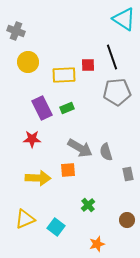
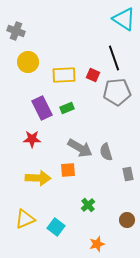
black line: moved 2 px right, 1 px down
red square: moved 5 px right, 10 px down; rotated 24 degrees clockwise
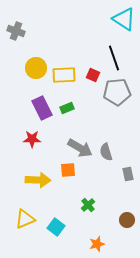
yellow circle: moved 8 px right, 6 px down
yellow arrow: moved 2 px down
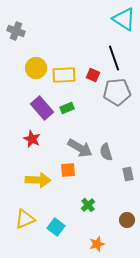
purple rectangle: rotated 15 degrees counterclockwise
red star: rotated 24 degrees clockwise
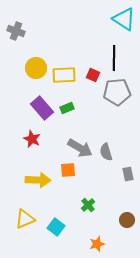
black line: rotated 20 degrees clockwise
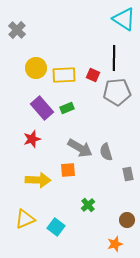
gray cross: moved 1 px right, 1 px up; rotated 24 degrees clockwise
red star: rotated 30 degrees clockwise
orange star: moved 18 px right
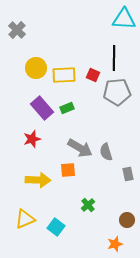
cyan triangle: rotated 30 degrees counterclockwise
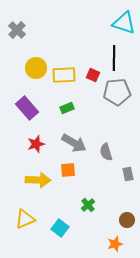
cyan triangle: moved 4 px down; rotated 15 degrees clockwise
purple rectangle: moved 15 px left
red star: moved 4 px right, 5 px down
gray arrow: moved 6 px left, 5 px up
cyan square: moved 4 px right, 1 px down
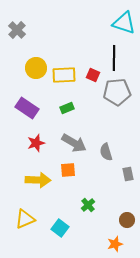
purple rectangle: rotated 15 degrees counterclockwise
red star: moved 1 px up
